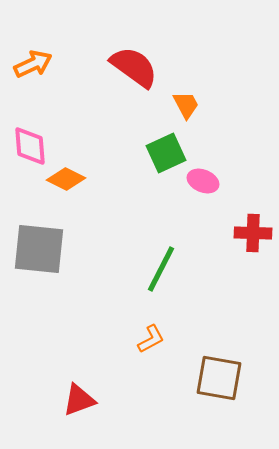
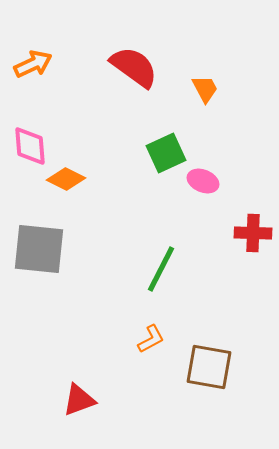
orange trapezoid: moved 19 px right, 16 px up
brown square: moved 10 px left, 11 px up
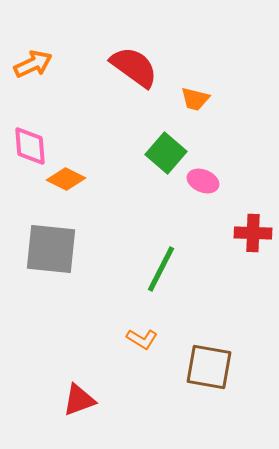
orange trapezoid: moved 10 px left, 10 px down; rotated 132 degrees clockwise
green square: rotated 24 degrees counterclockwise
gray square: moved 12 px right
orange L-shape: moved 9 px left; rotated 60 degrees clockwise
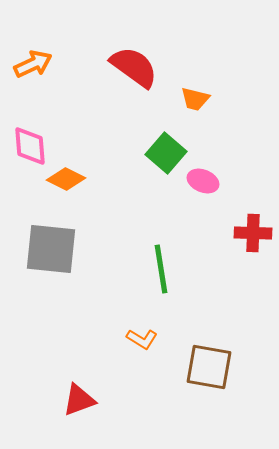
green line: rotated 36 degrees counterclockwise
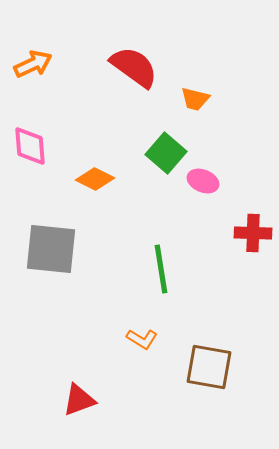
orange diamond: moved 29 px right
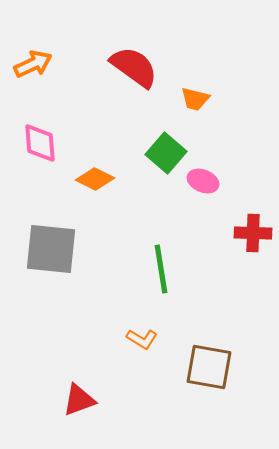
pink diamond: moved 10 px right, 3 px up
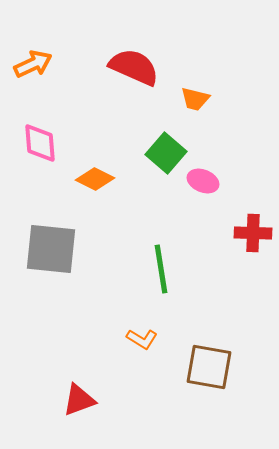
red semicircle: rotated 12 degrees counterclockwise
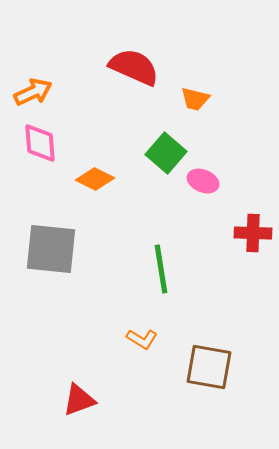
orange arrow: moved 28 px down
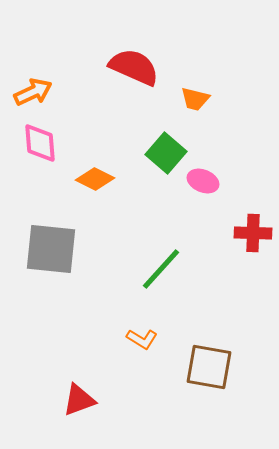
green line: rotated 51 degrees clockwise
